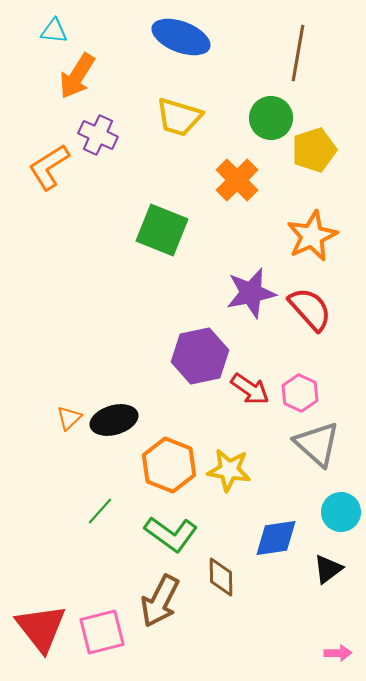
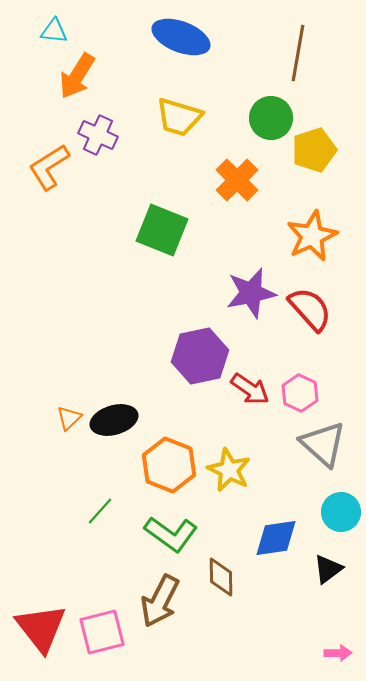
gray triangle: moved 6 px right
yellow star: rotated 18 degrees clockwise
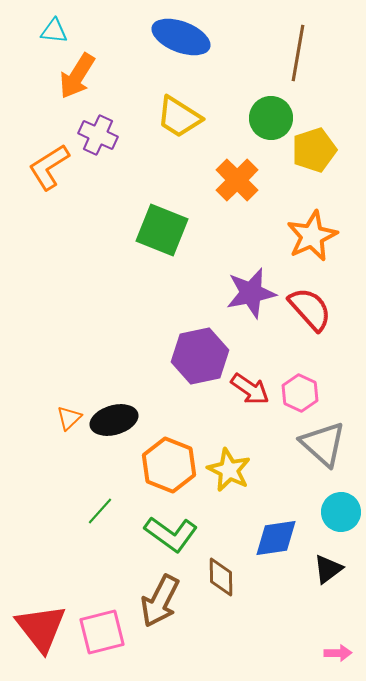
yellow trapezoid: rotated 15 degrees clockwise
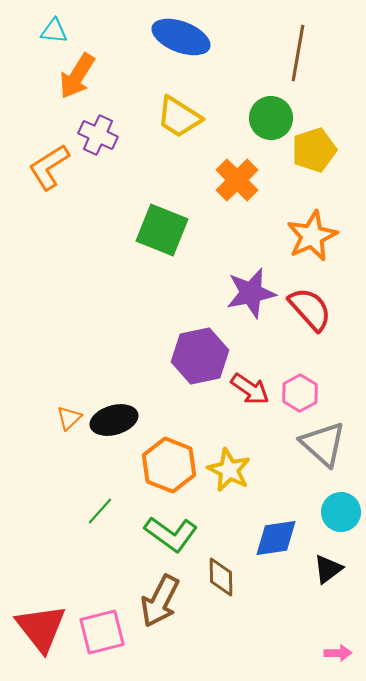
pink hexagon: rotated 6 degrees clockwise
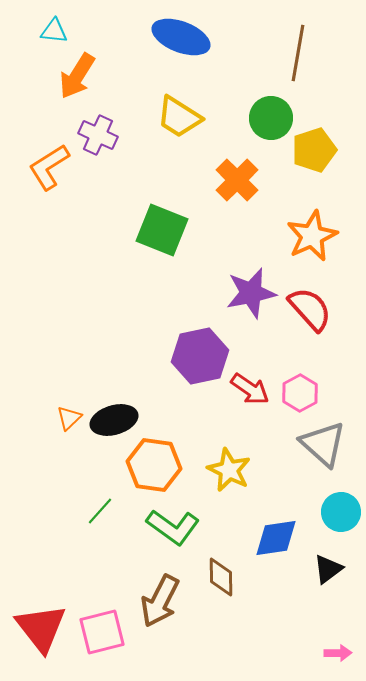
orange hexagon: moved 15 px left; rotated 14 degrees counterclockwise
green L-shape: moved 2 px right, 7 px up
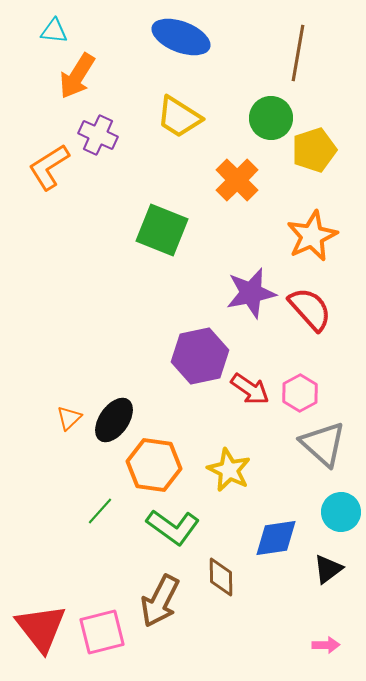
black ellipse: rotated 39 degrees counterclockwise
pink arrow: moved 12 px left, 8 px up
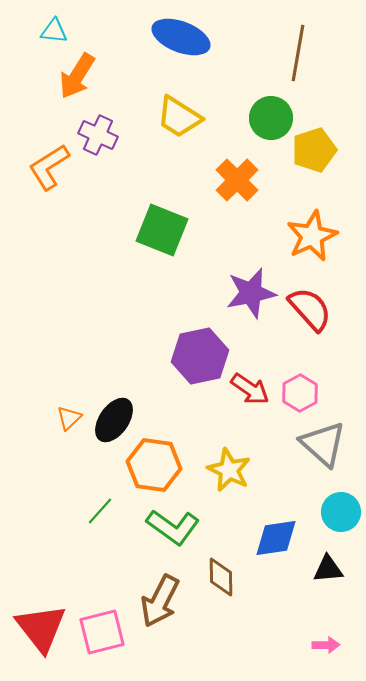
black triangle: rotated 32 degrees clockwise
